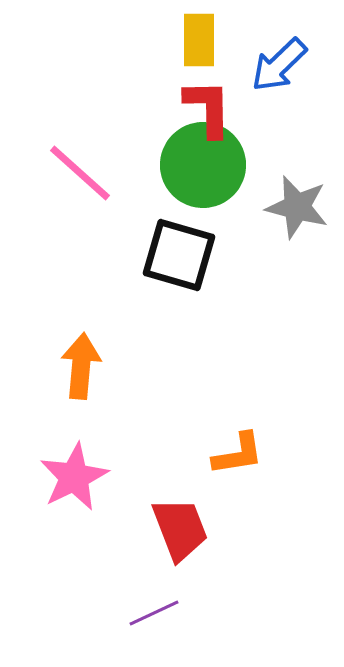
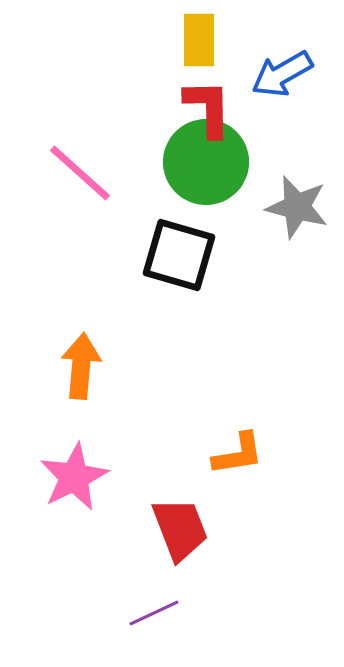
blue arrow: moved 3 px right, 9 px down; rotated 14 degrees clockwise
green circle: moved 3 px right, 3 px up
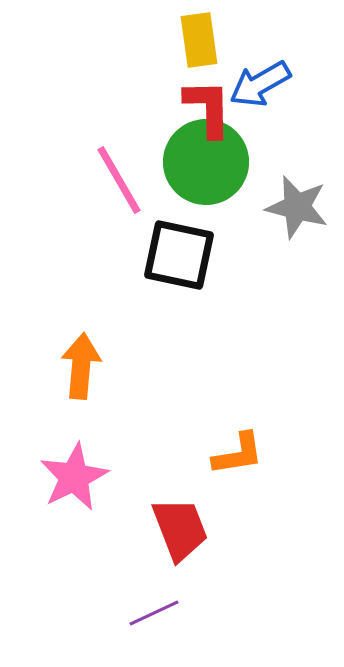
yellow rectangle: rotated 8 degrees counterclockwise
blue arrow: moved 22 px left, 10 px down
pink line: moved 39 px right, 7 px down; rotated 18 degrees clockwise
black square: rotated 4 degrees counterclockwise
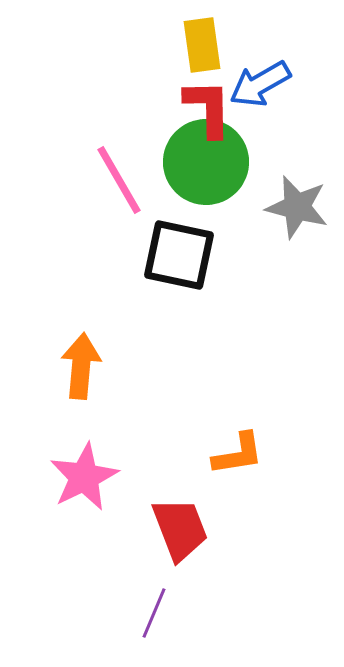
yellow rectangle: moved 3 px right, 5 px down
pink star: moved 10 px right
purple line: rotated 42 degrees counterclockwise
